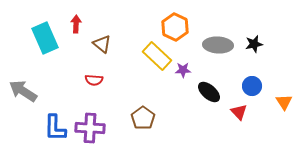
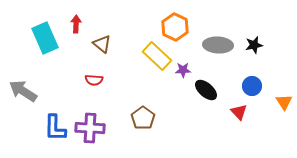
black star: moved 1 px down
black ellipse: moved 3 px left, 2 px up
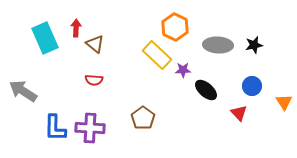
red arrow: moved 4 px down
brown triangle: moved 7 px left
yellow rectangle: moved 1 px up
red triangle: moved 1 px down
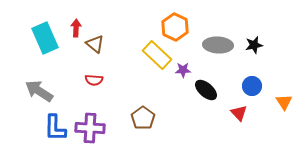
gray arrow: moved 16 px right
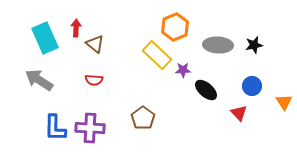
orange hexagon: rotated 12 degrees clockwise
gray arrow: moved 11 px up
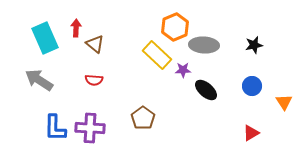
gray ellipse: moved 14 px left
red triangle: moved 12 px right, 20 px down; rotated 42 degrees clockwise
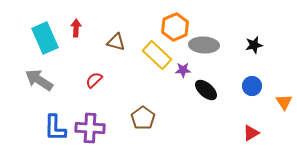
brown triangle: moved 21 px right, 2 px up; rotated 24 degrees counterclockwise
red semicircle: rotated 132 degrees clockwise
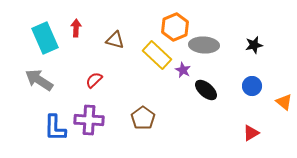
brown triangle: moved 1 px left, 2 px up
purple star: rotated 28 degrees clockwise
orange triangle: rotated 18 degrees counterclockwise
purple cross: moved 1 px left, 8 px up
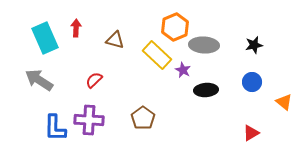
blue circle: moved 4 px up
black ellipse: rotated 45 degrees counterclockwise
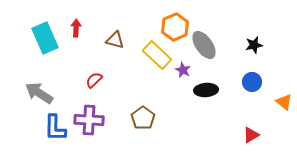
gray ellipse: rotated 52 degrees clockwise
gray arrow: moved 13 px down
red triangle: moved 2 px down
